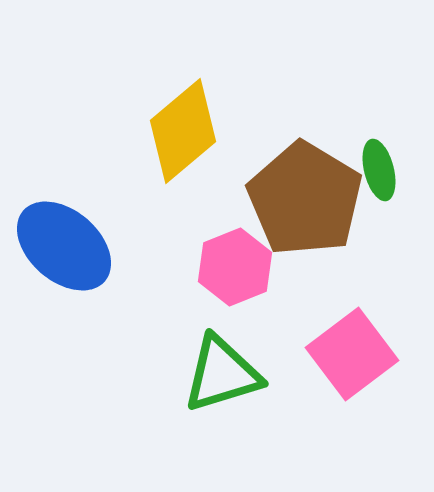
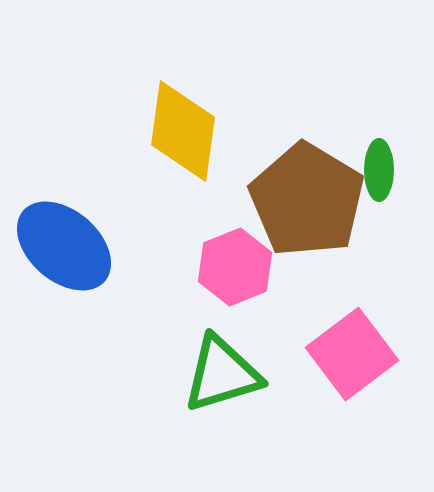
yellow diamond: rotated 42 degrees counterclockwise
green ellipse: rotated 14 degrees clockwise
brown pentagon: moved 2 px right, 1 px down
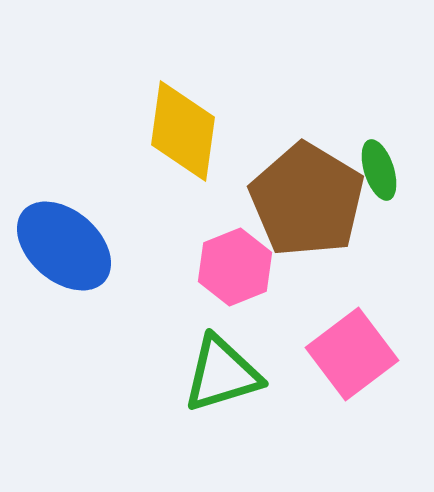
green ellipse: rotated 18 degrees counterclockwise
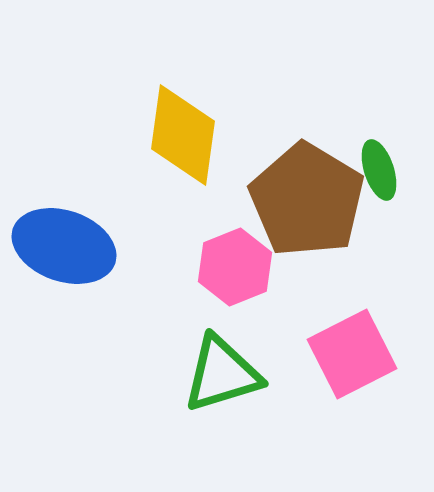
yellow diamond: moved 4 px down
blue ellipse: rotated 22 degrees counterclockwise
pink square: rotated 10 degrees clockwise
